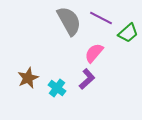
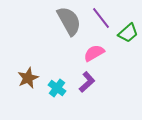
purple line: rotated 25 degrees clockwise
pink semicircle: rotated 20 degrees clockwise
purple L-shape: moved 3 px down
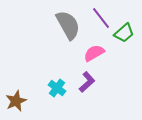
gray semicircle: moved 1 px left, 4 px down
green trapezoid: moved 4 px left
brown star: moved 12 px left, 23 px down
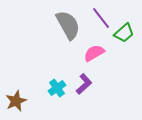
purple L-shape: moved 3 px left, 2 px down
cyan cross: rotated 18 degrees clockwise
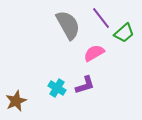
purple L-shape: moved 1 px right, 1 px down; rotated 25 degrees clockwise
cyan cross: rotated 24 degrees counterclockwise
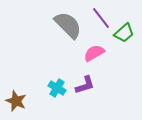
gray semicircle: rotated 16 degrees counterclockwise
brown star: rotated 25 degrees counterclockwise
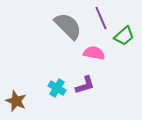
purple line: rotated 15 degrees clockwise
gray semicircle: moved 1 px down
green trapezoid: moved 3 px down
pink semicircle: rotated 40 degrees clockwise
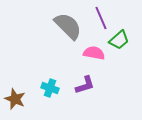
green trapezoid: moved 5 px left, 4 px down
cyan cross: moved 7 px left; rotated 12 degrees counterclockwise
brown star: moved 1 px left, 2 px up
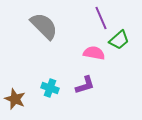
gray semicircle: moved 24 px left
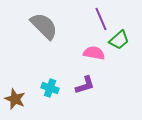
purple line: moved 1 px down
